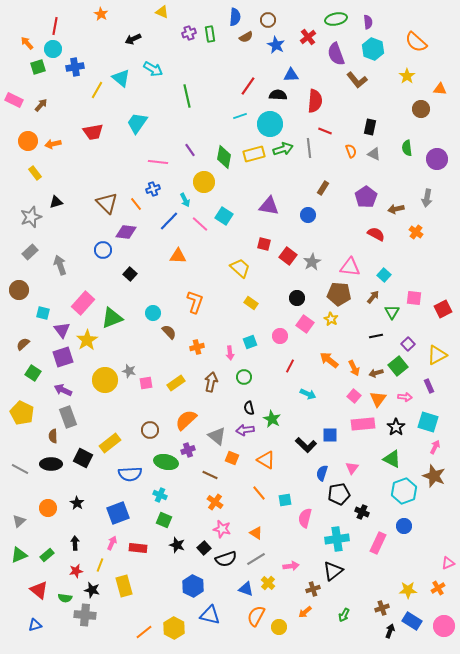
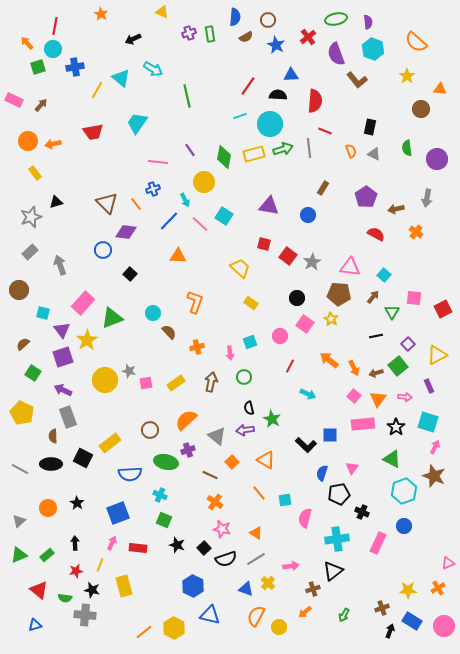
orange square at (232, 458): moved 4 px down; rotated 24 degrees clockwise
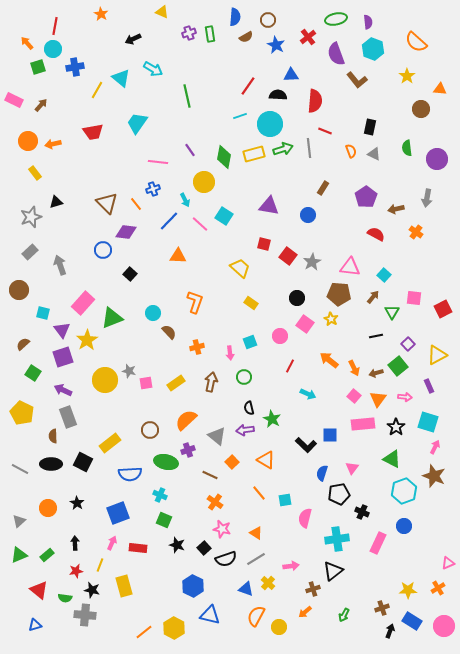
black square at (83, 458): moved 4 px down
